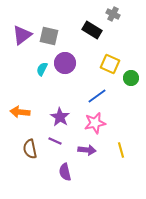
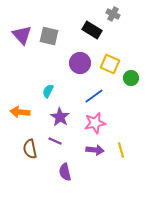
purple triangle: rotated 35 degrees counterclockwise
purple circle: moved 15 px right
cyan semicircle: moved 6 px right, 22 px down
blue line: moved 3 px left
purple arrow: moved 8 px right
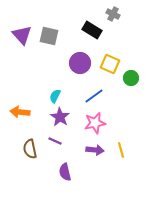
cyan semicircle: moved 7 px right, 5 px down
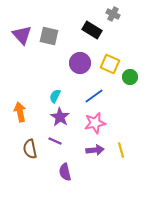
green circle: moved 1 px left, 1 px up
orange arrow: rotated 72 degrees clockwise
purple arrow: rotated 12 degrees counterclockwise
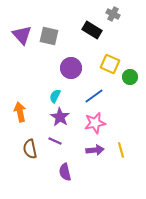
purple circle: moved 9 px left, 5 px down
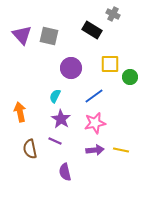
yellow square: rotated 24 degrees counterclockwise
purple star: moved 1 px right, 2 px down
yellow line: rotated 63 degrees counterclockwise
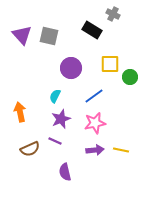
purple star: rotated 18 degrees clockwise
brown semicircle: rotated 102 degrees counterclockwise
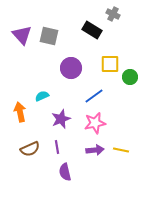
cyan semicircle: moved 13 px left; rotated 40 degrees clockwise
purple line: moved 2 px right, 6 px down; rotated 56 degrees clockwise
